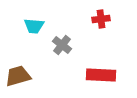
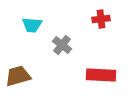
cyan trapezoid: moved 2 px left, 1 px up
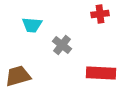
red cross: moved 1 px left, 5 px up
red rectangle: moved 2 px up
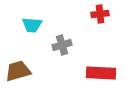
gray cross: rotated 36 degrees clockwise
brown trapezoid: moved 5 px up
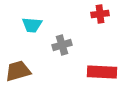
red rectangle: moved 1 px right, 1 px up
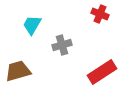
red cross: rotated 30 degrees clockwise
cyan trapezoid: rotated 115 degrees clockwise
red rectangle: rotated 36 degrees counterclockwise
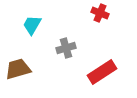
red cross: moved 1 px up
gray cross: moved 4 px right, 3 px down
brown trapezoid: moved 2 px up
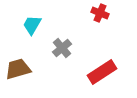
gray cross: moved 4 px left; rotated 24 degrees counterclockwise
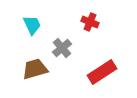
red cross: moved 10 px left, 9 px down
cyan trapezoid: rotated 125 degrees clockwise
brown trapezoid: moved 17 px right
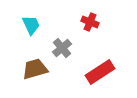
cyan trapezoid: moved 1 px left
red rectangle: moved 2 px left
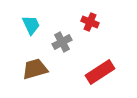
gray cross: moved 6 px up; rotated 12 degrees clockwise
